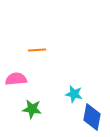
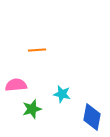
pink semicircle: moved 6 px down
cyan star: moved 12 px left
green star: rotated 24 degrees counterclockwise
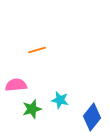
orange line: rotated 12 degrees counterclockwise
cyan star: moved 2 px left, 6 px down
blue diamond: rotated 28 degrees clockwise
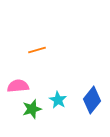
pink semicircle: moved 2 px right, 1 px down
cyan star: moved 2 px left; rotated 18 degrees clockwise
blue diamond: moved 17 px up
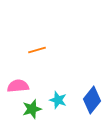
cyan star: rotated 12 degrees counterclockwise
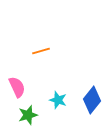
orange line: moved 4 px right, 1 px down
pink semicircle: moved 1 px left, 1 px down; rotated 70 degrees clockwise
green star: moved 4 px left, 6 px down
